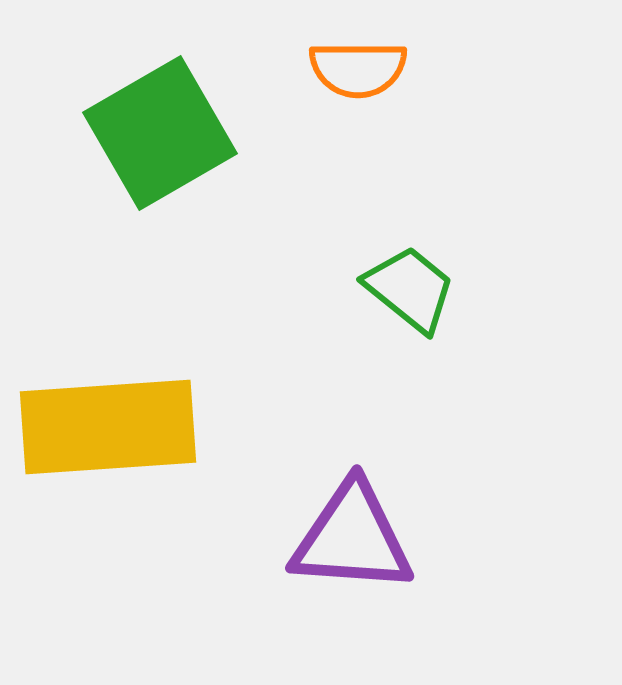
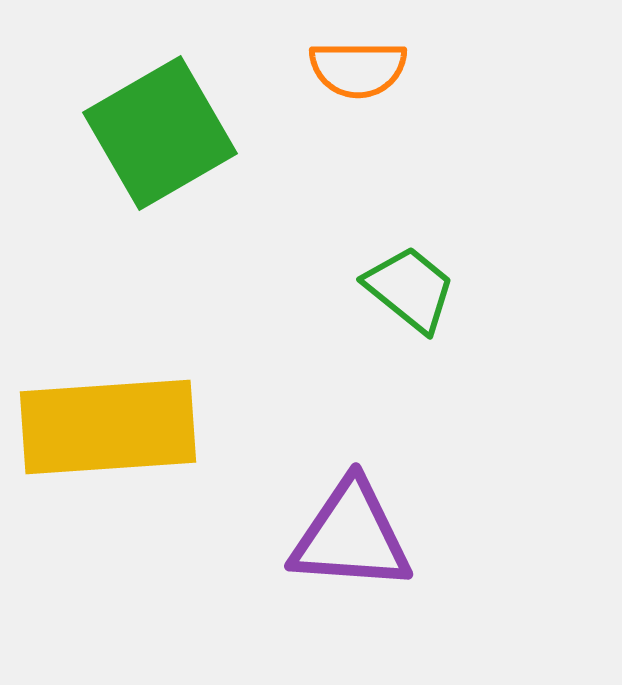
purple triangle: moved 1 px left, 2 px up
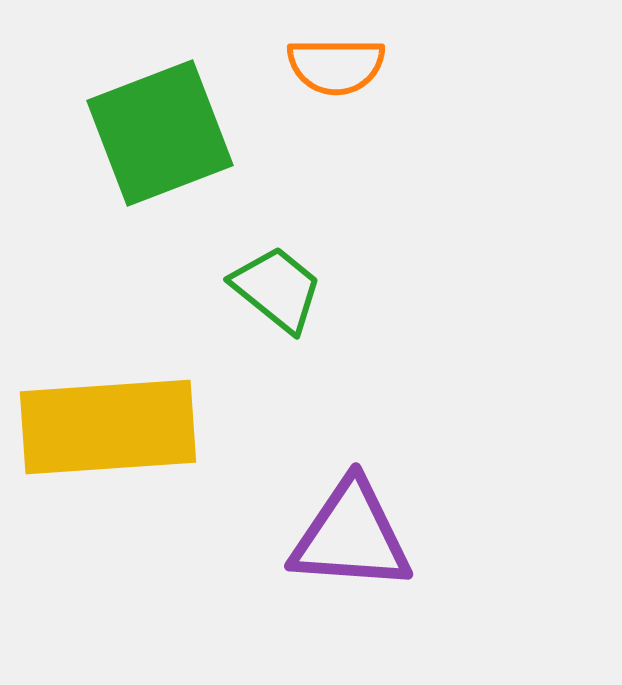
orange semicircle: moved 22 px left, 3 px up
green square: rotated 9 degrees clockwise
green trapezoid: moved 133 px left
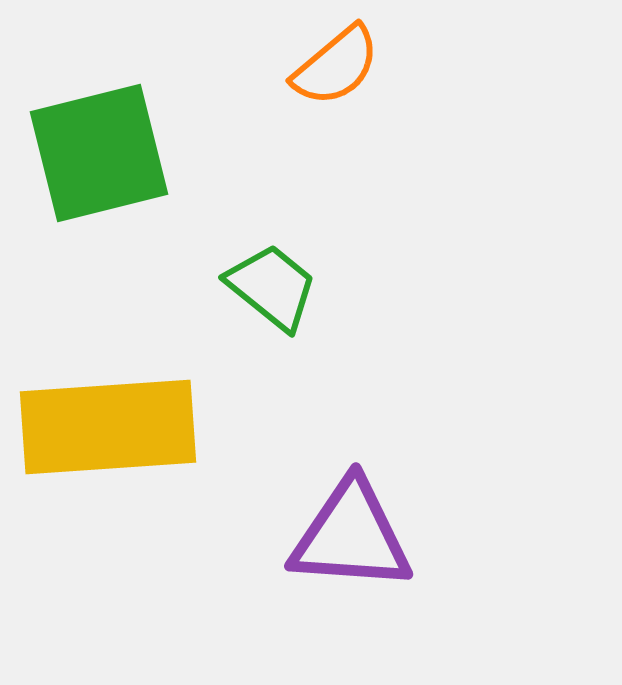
orange semicircle: rotated 40 degrees counterclockwise
green square: moved 61 px left, 20 px down; rotated 7 degrees clockwise
green trapezoid: moved 5 px left, 2 px up
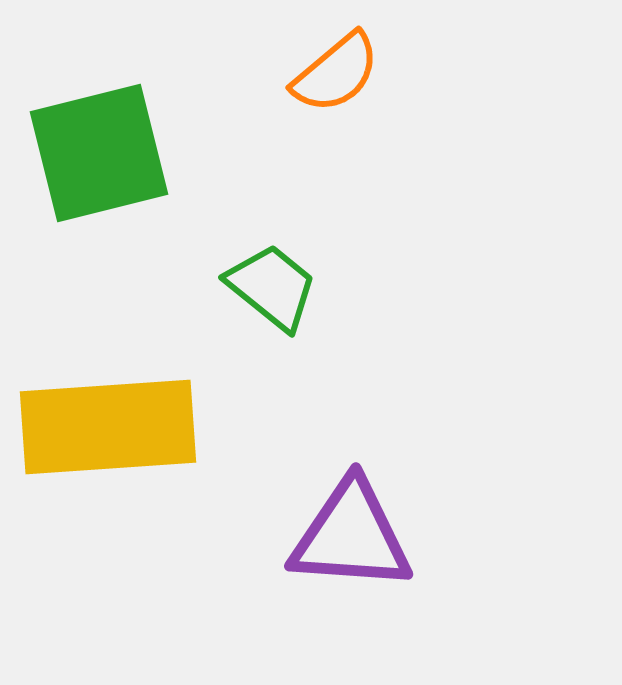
orange semicircle: moved 7 px down
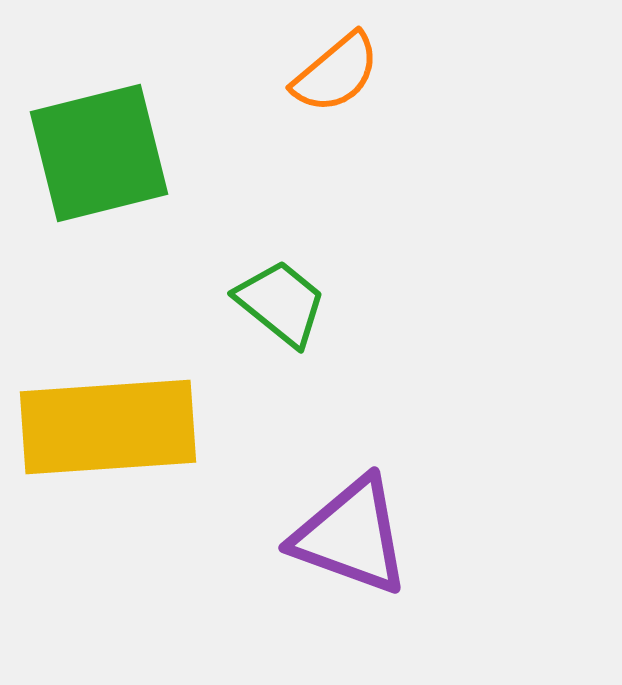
green trapezoid: moved 9 px right, 16 px down
purple triangle: rotated 16 degrees clockwise
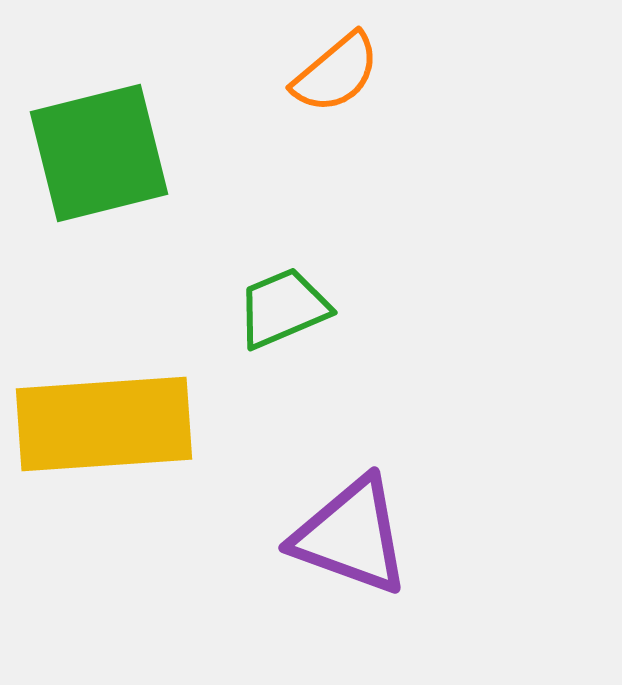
green trapezoid: moved 2 px right, 5 px down; rotated 62 degrees counterclockwise
yellow rectangle: moved 4 px left, 3 px up
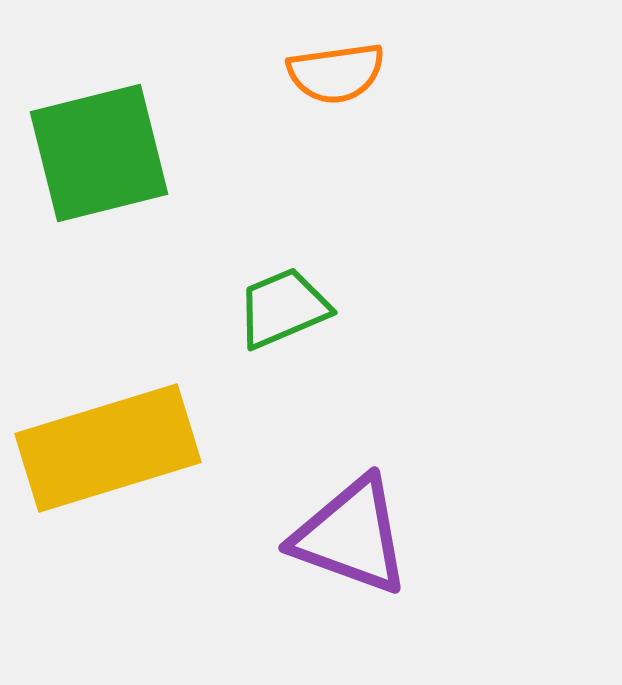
orange semicircle: rotated 32 degrees clockwise
yellow rectangle: moved 4 px right, 24 px down; rotated 13 degrees counterclockwise
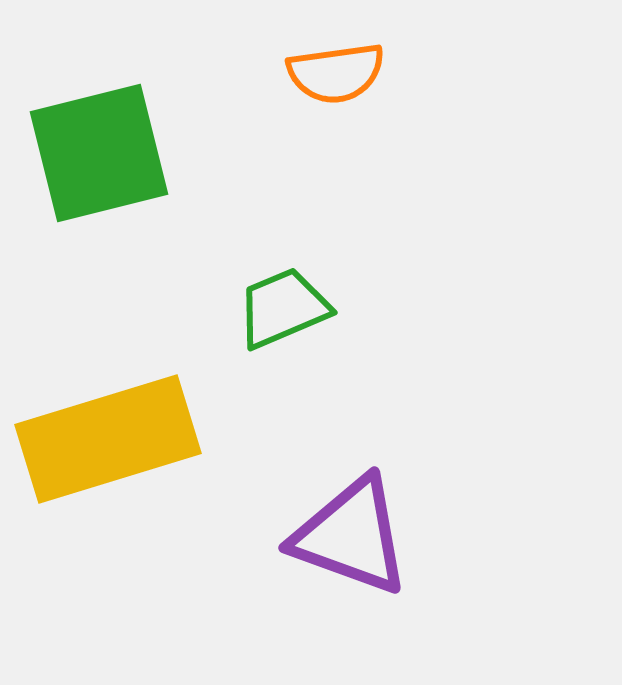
yellow rectangle: moved 9 px up
